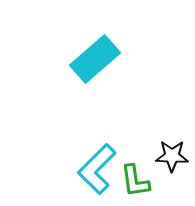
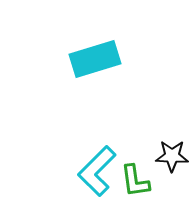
cyan rectangle: rotated 24 degrees clockwise
cyan L-shape: moved 2 px down
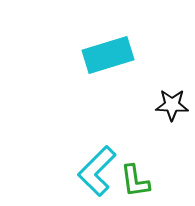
cyan rectangle: moved 13 px right, 4 px up
black star: moved 51 px up
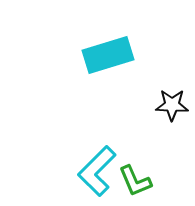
green L-shape: rotated 15 degrees counterclockwise
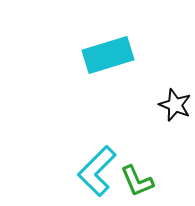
black star: moved 3 px right; rotated 20 degrees clockwise
green L-shape: moved 2 px right
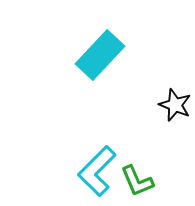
cyan rectangle: moved 8 px left; rotated 30 degrees counterclockwise
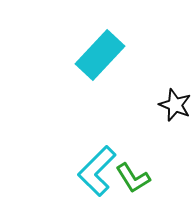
green L-shape: moved 4 px left, 3 px up; rotated 9 degrees counterclockwise
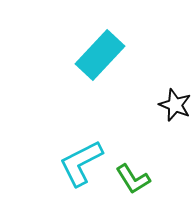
cyan L-shape: moved 16 px left, 8 px up; rotated 18 degrees clockwise
green L-shape: moved 1 px down
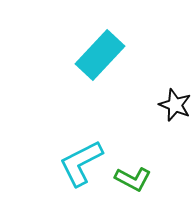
green L-shape: rotated 30 degrees counterclockwise
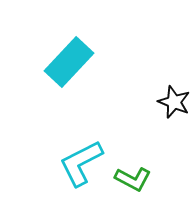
cyan rectangle: moved 31 px left, 7 px down
black star: moved 1 px left, 3 px up
